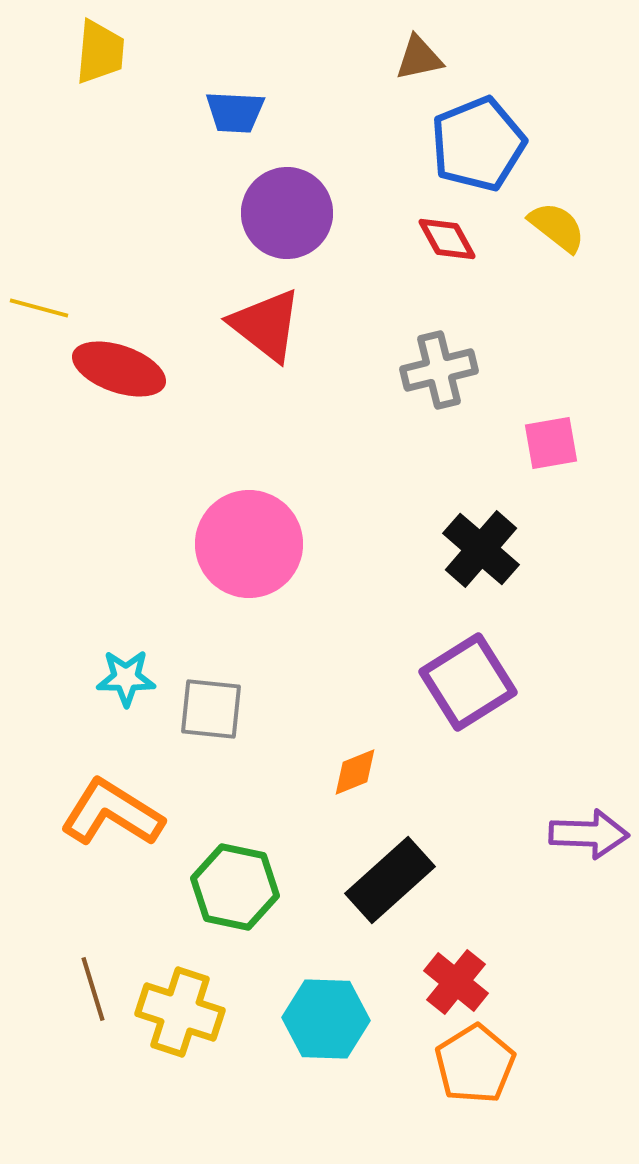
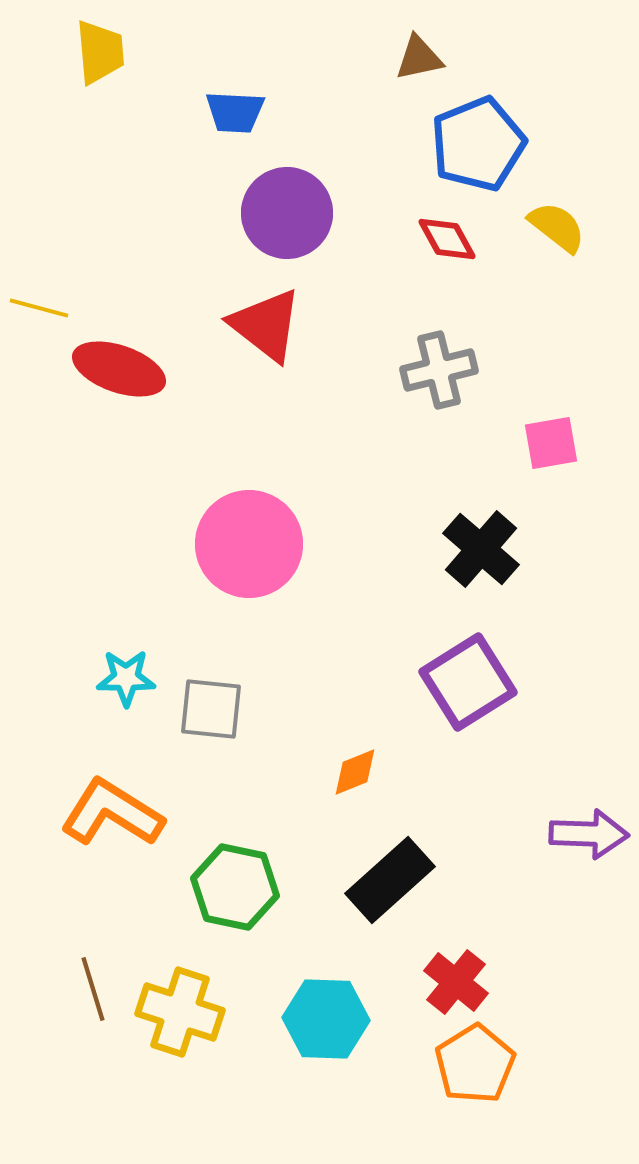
yellow trapezoid: rotated 10 degrees counterclockwise
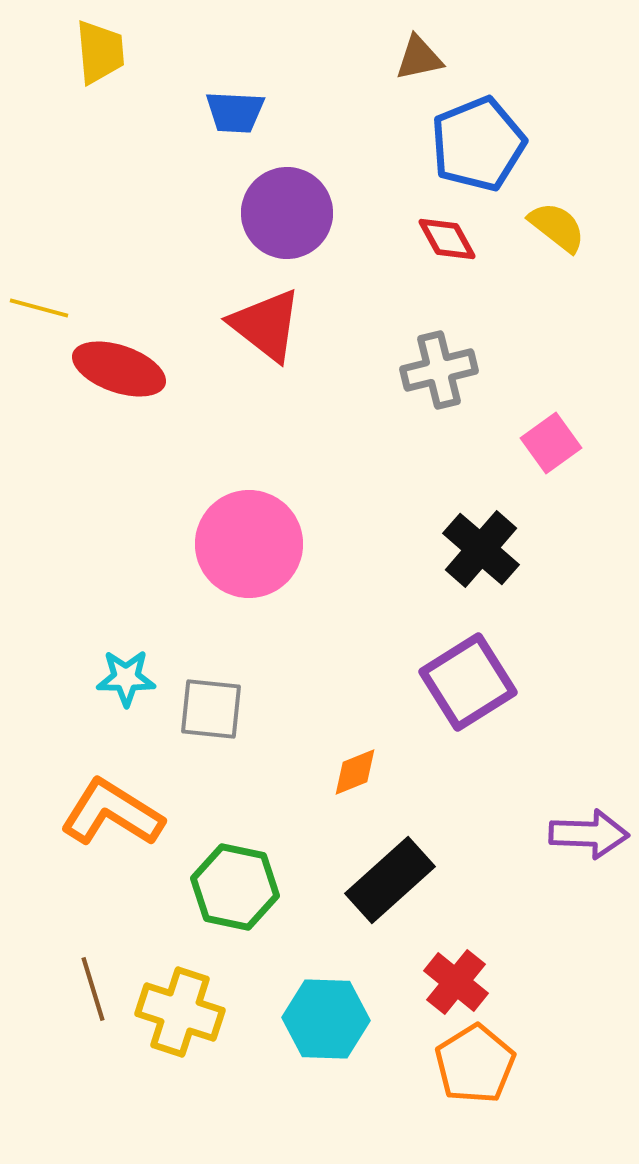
pink square: rotated 26 degrees counterclockwise
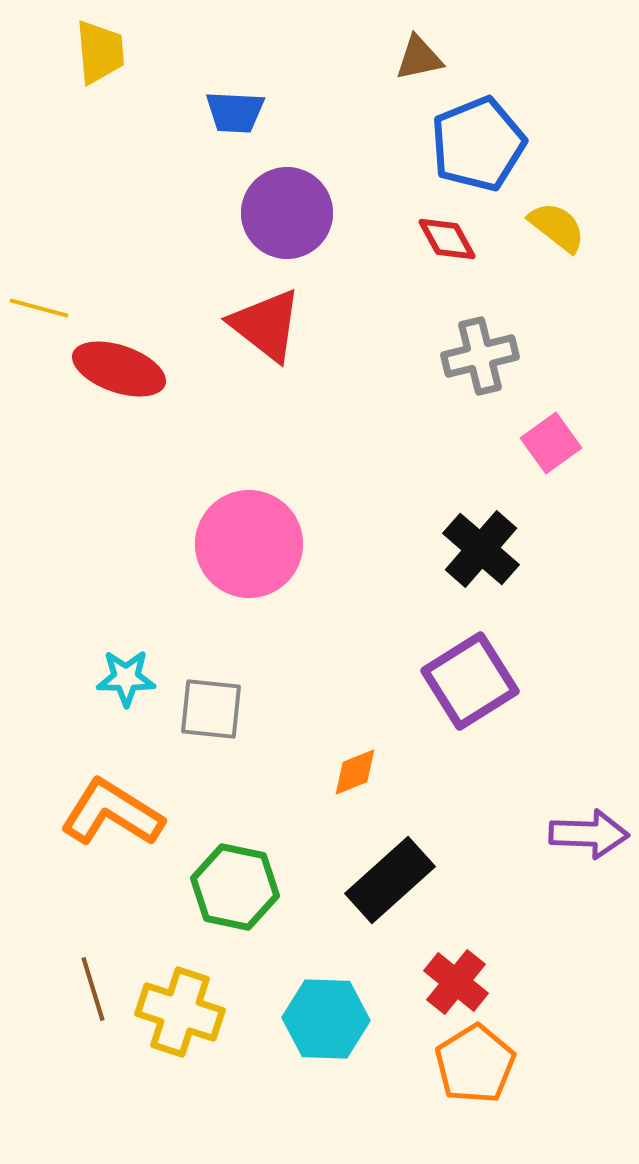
gray cross: moved 41 px right, 14 px up
purple square: moved 2 px right, 1 px up
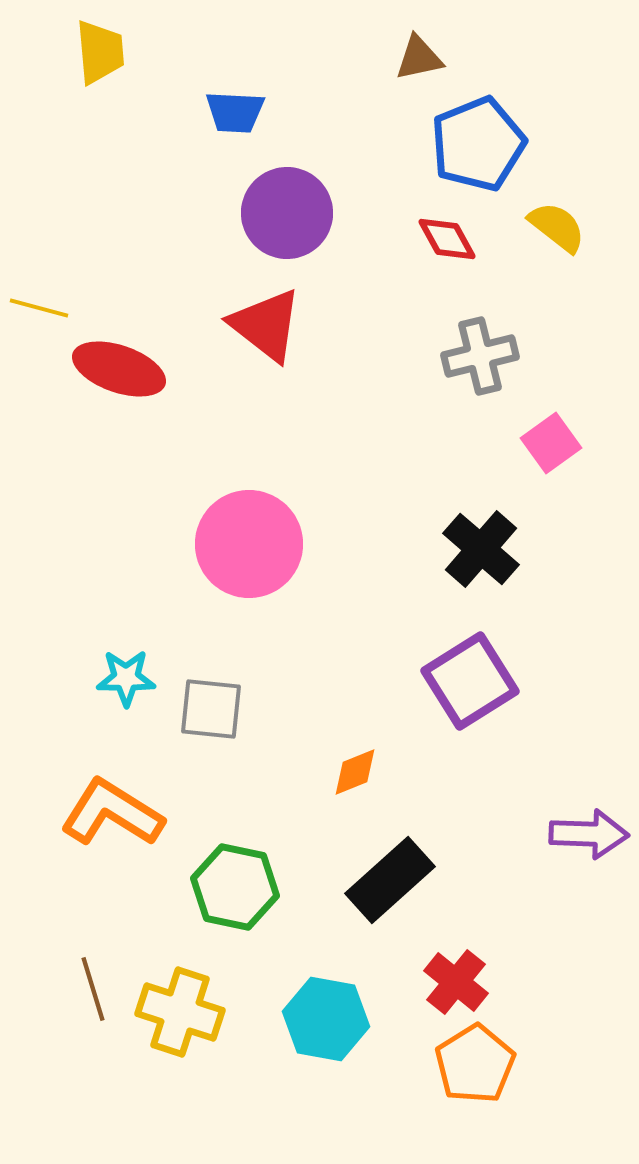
cyan hexagon: rotated 8 degrees clockwise
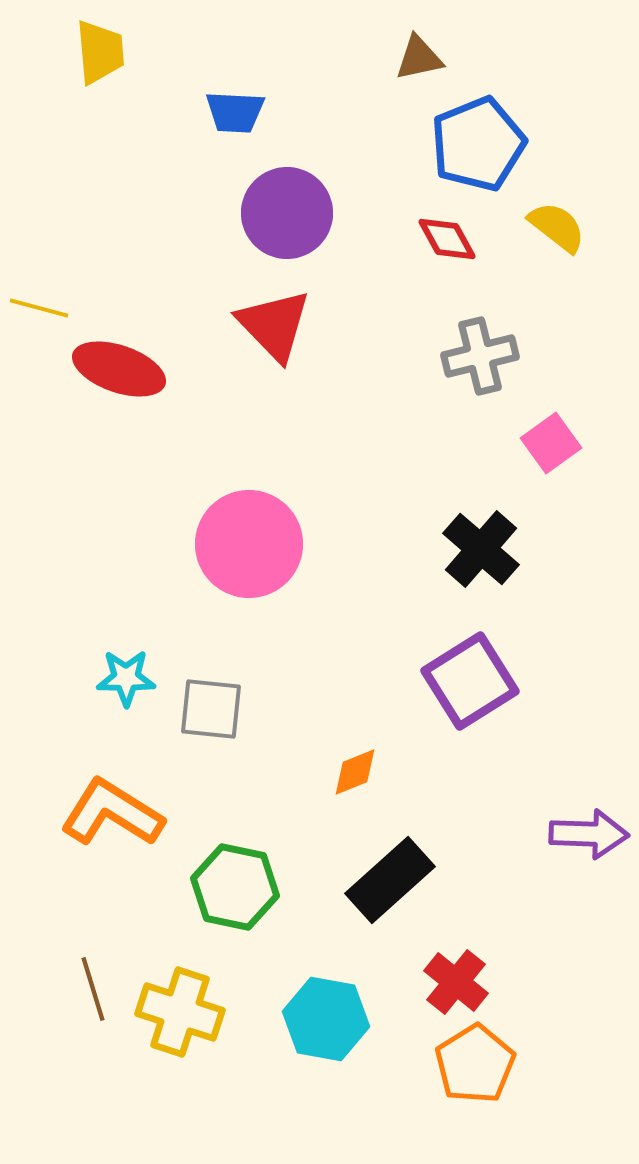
red triangle: moved 8 px right; rotated 8 degrees clockwise
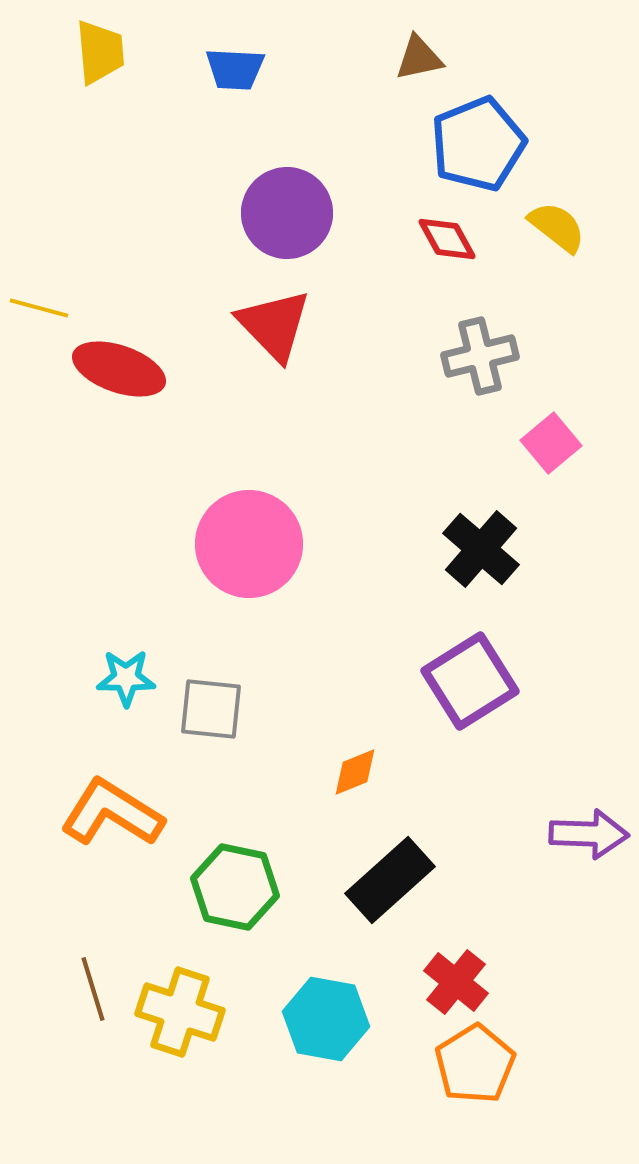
blue trapezoid: moved 43 px up
pink square: rotated 4 degrees counterclockwise
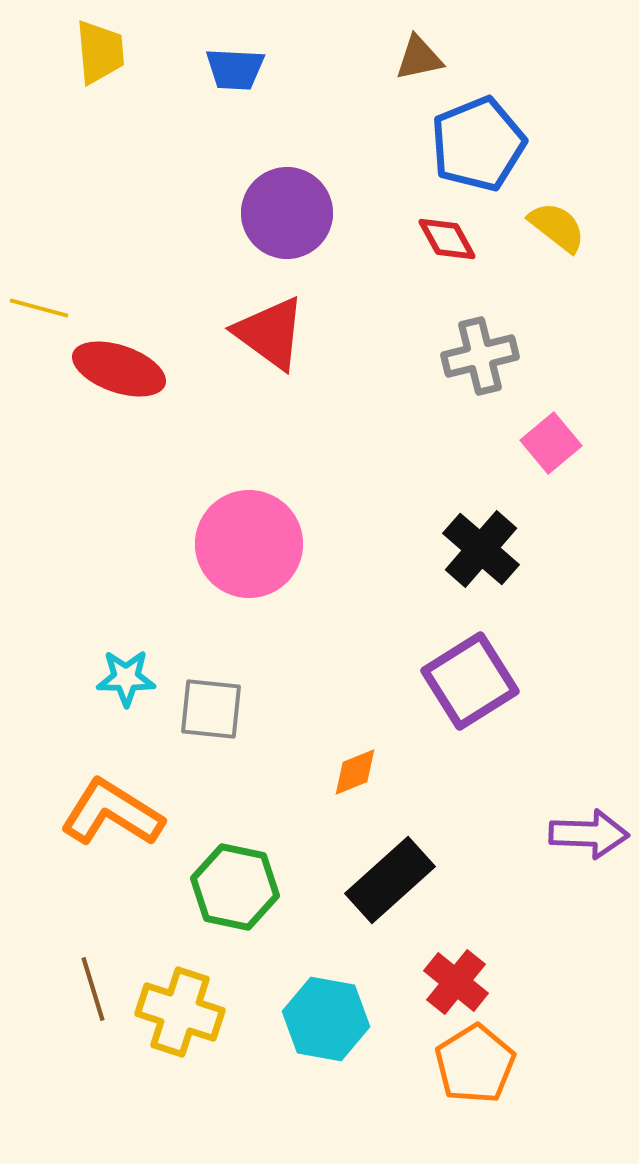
red triangle: moved 4 px left, 8 px down; rotated 10 degrees counterclockwise
